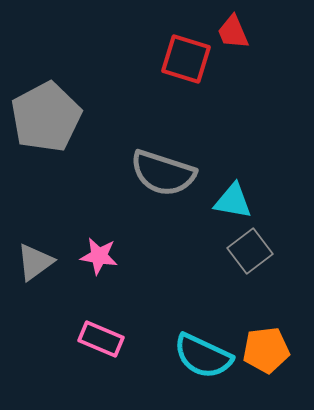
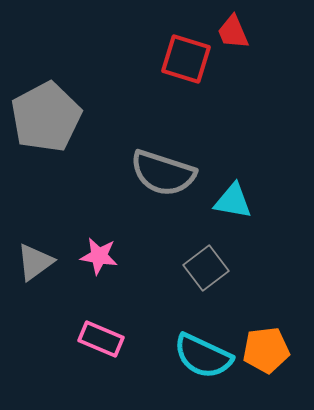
gray square: moved 44 px left, 17 px down
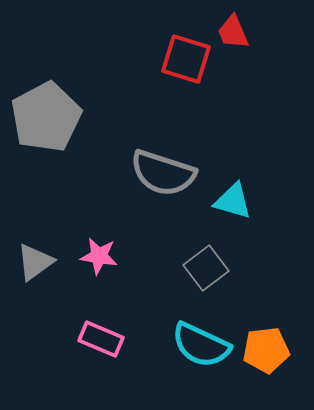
cyan triangle: rotated 6 degrees clockwise
cyan semicircle: moved 2 px left, 11 px up
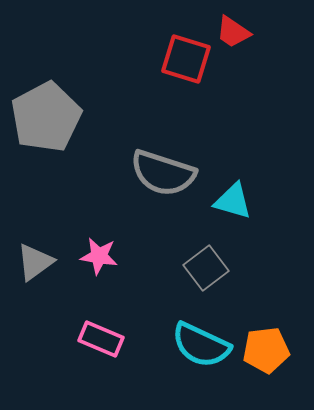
red trapezoid: rotated 33 degrees counterclockwise
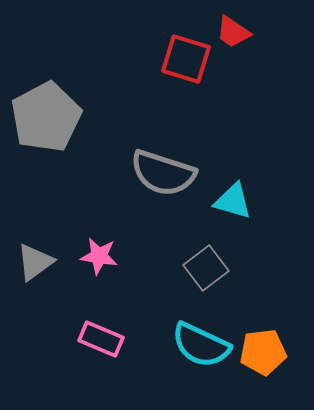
orange pentagon: moved 3 px left, 2 px down
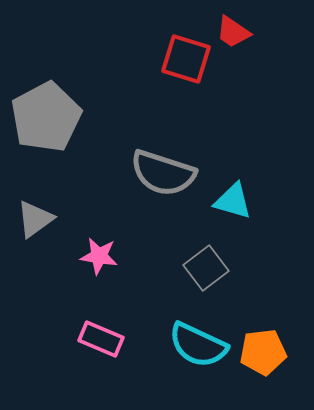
gray triangle: moved 43 px up
cyan semicircle: moved 3 px left
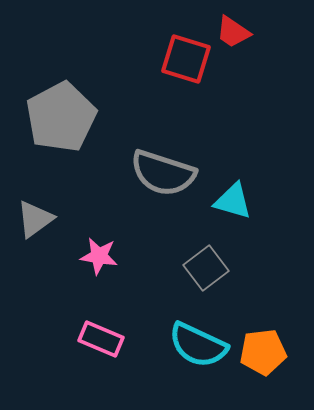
gray pentagon: moved 15 px right
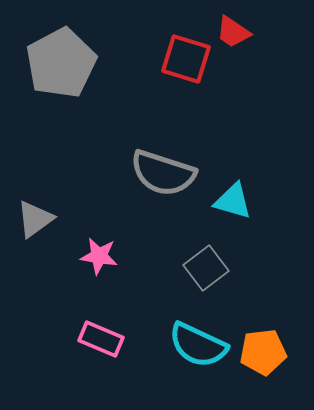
gray pentagon: moved 54 px up
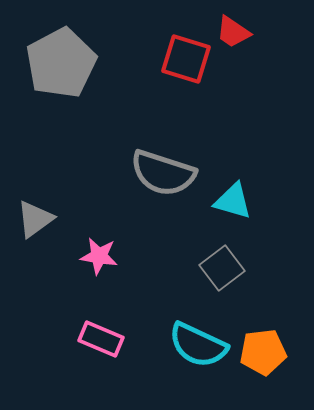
gray square: moved 16 px right
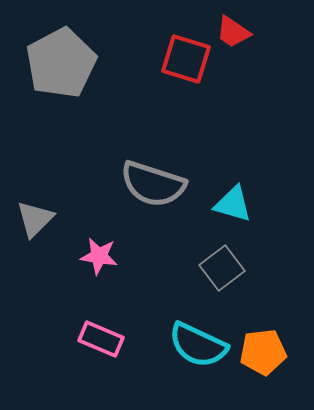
gray semicircle: moved 10 px left, 11 px down
cyan triangle: moved 3 px down
gray triangle: rotated 9 degrees counterclockwise
